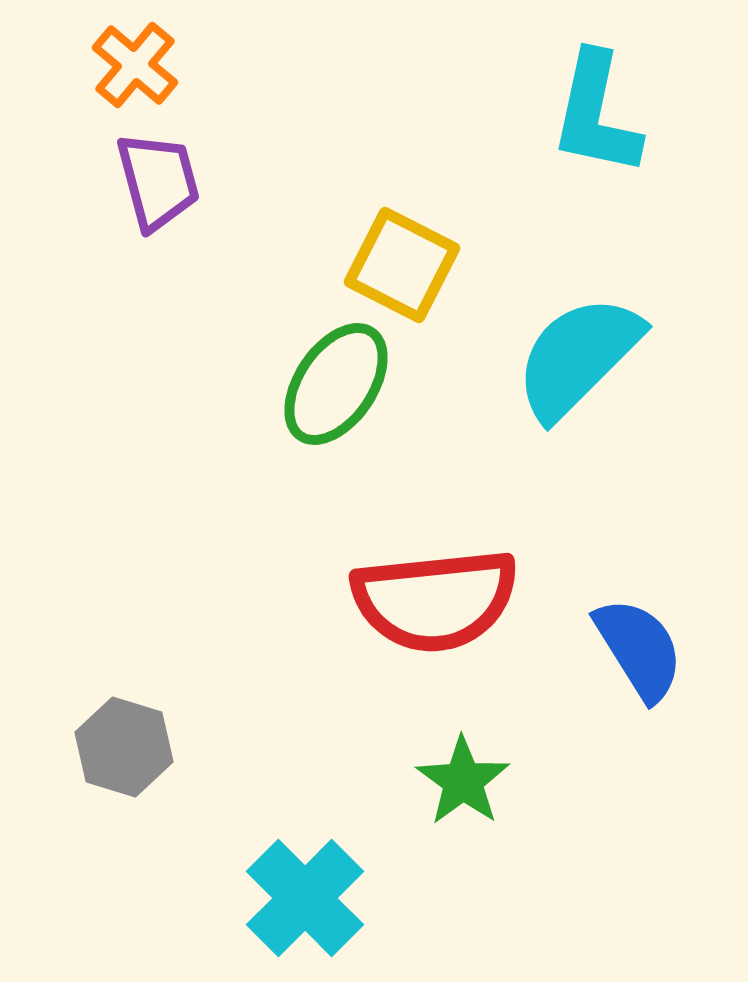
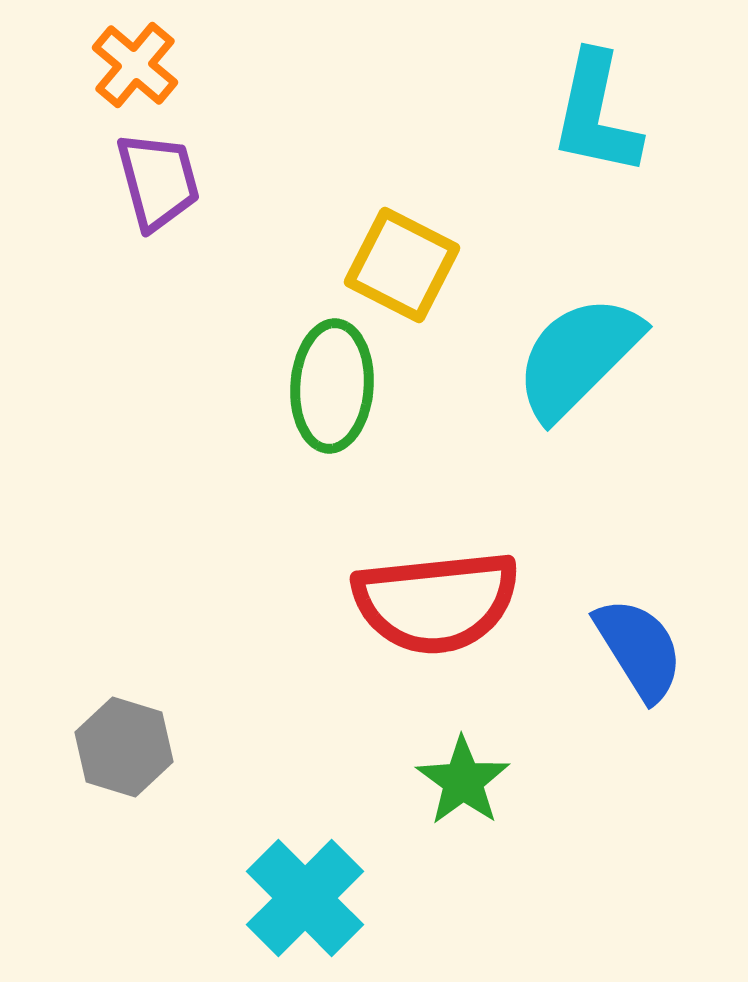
green ellipse: moved 4 px left, 2 px down; rotated 30 degrees counterclockwise
red semicircle: moved 1 px right, 2 px down
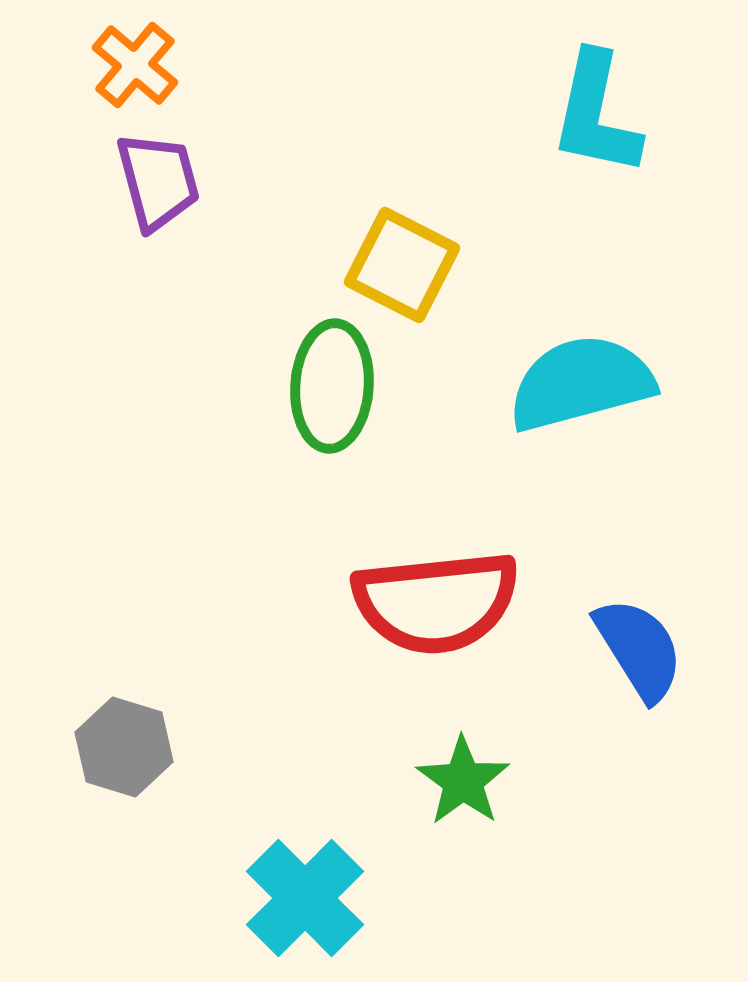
cyan semicircle: moved 3 px right, 26 px down; rotated 30 degrees clockwise
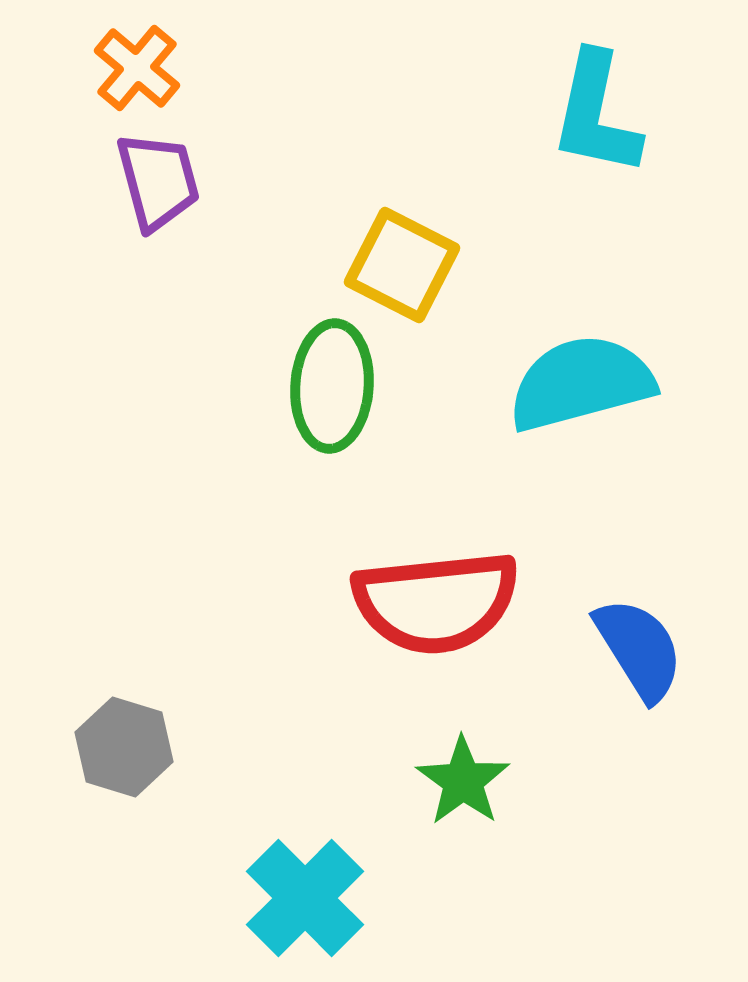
orange cross: moved 2 px right, 3 px down
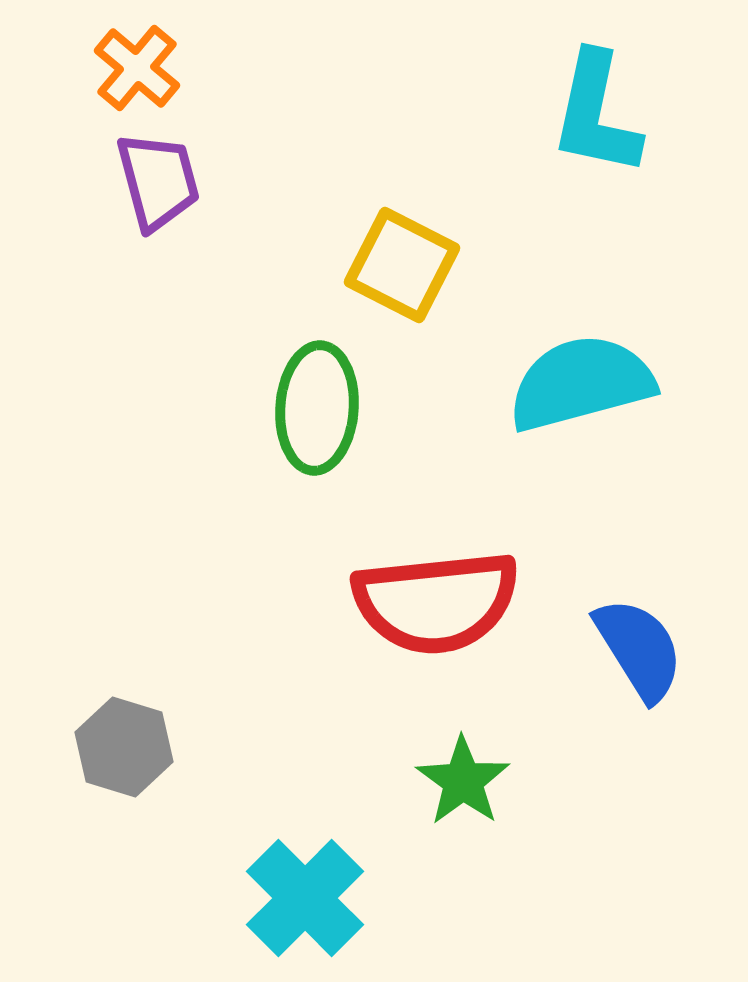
green ellipse: moved 15 px left, 22 px down
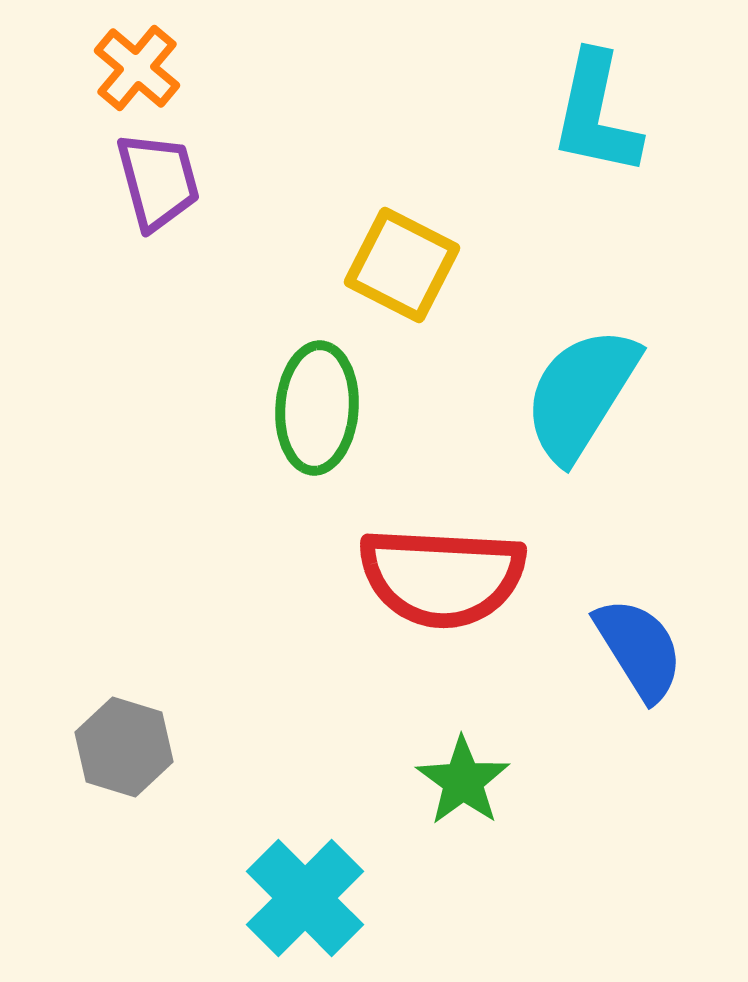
cyan semicircle: moved 11 px down; rotated 43 degrees counterclockwise
red semicircle: moved 6 px right, 25 px up; rotated 9 degrees clockwise
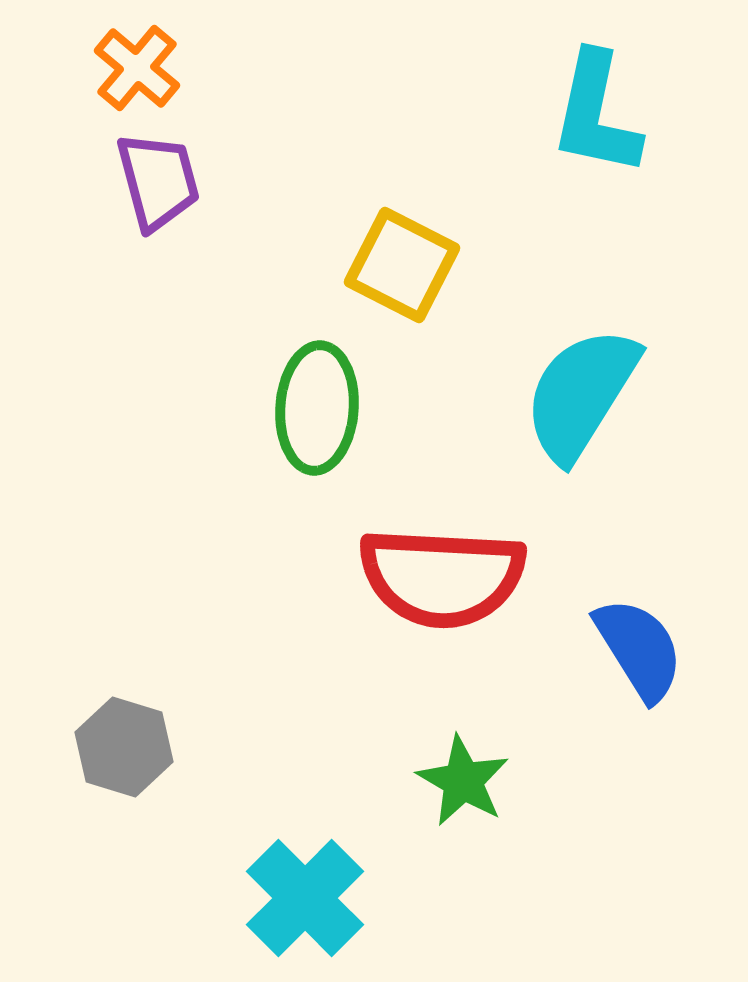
green star: rotated 6 degrees counterclockwise
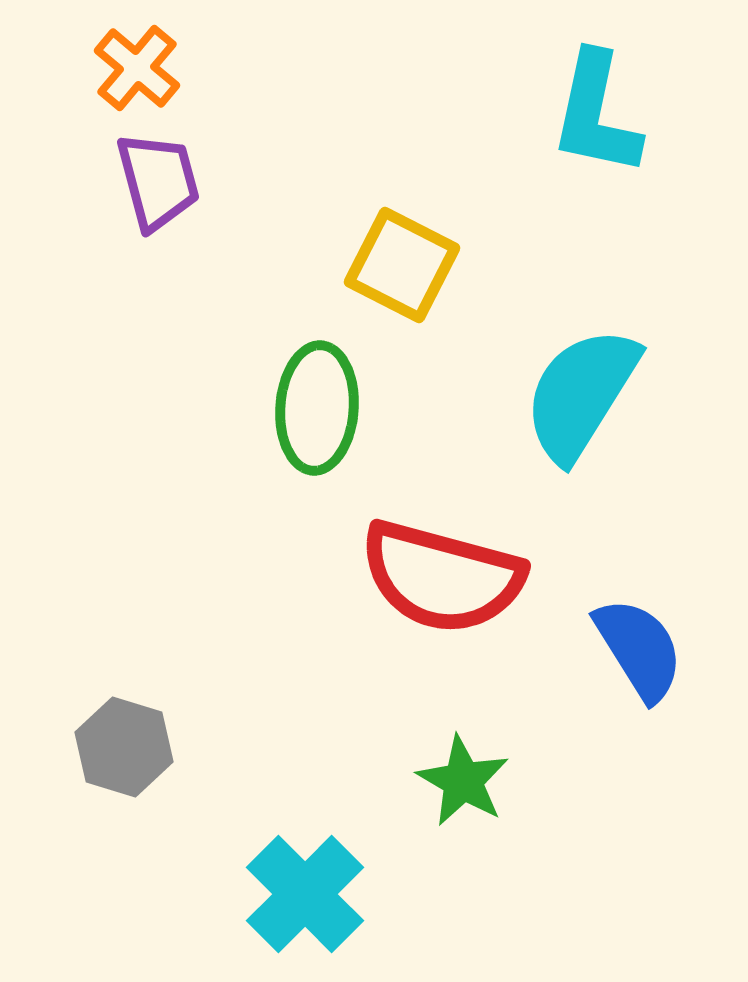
red semicircle: rotated 12 degrees clockwise
cyan cross: moved 4 px up
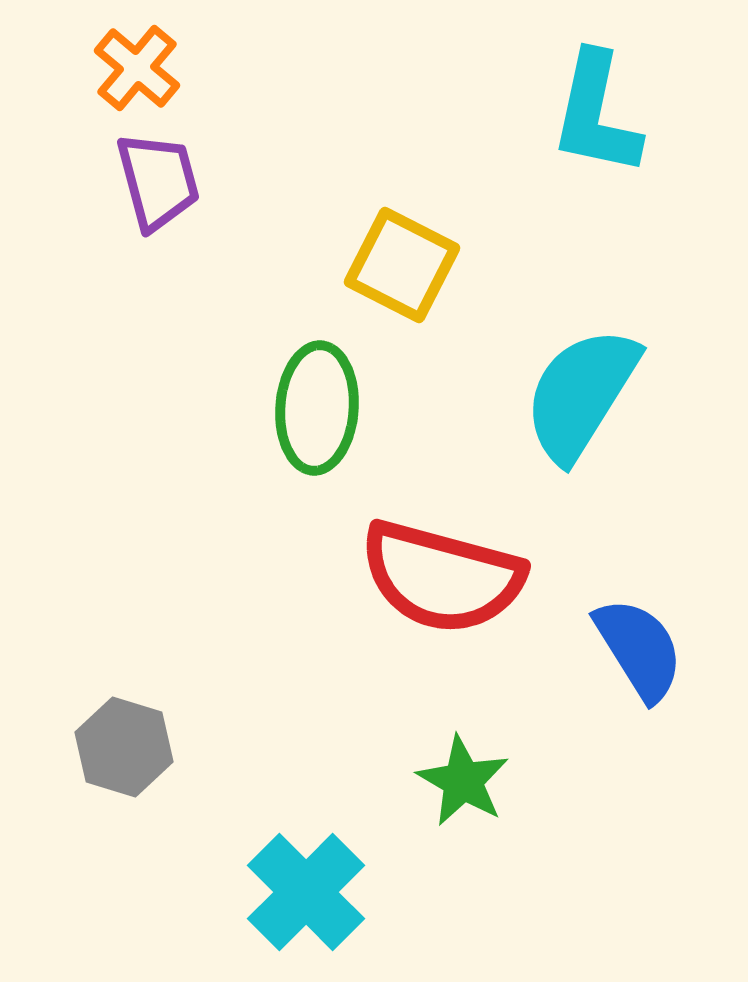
cyan cross: moved 1 px right, 2 px up
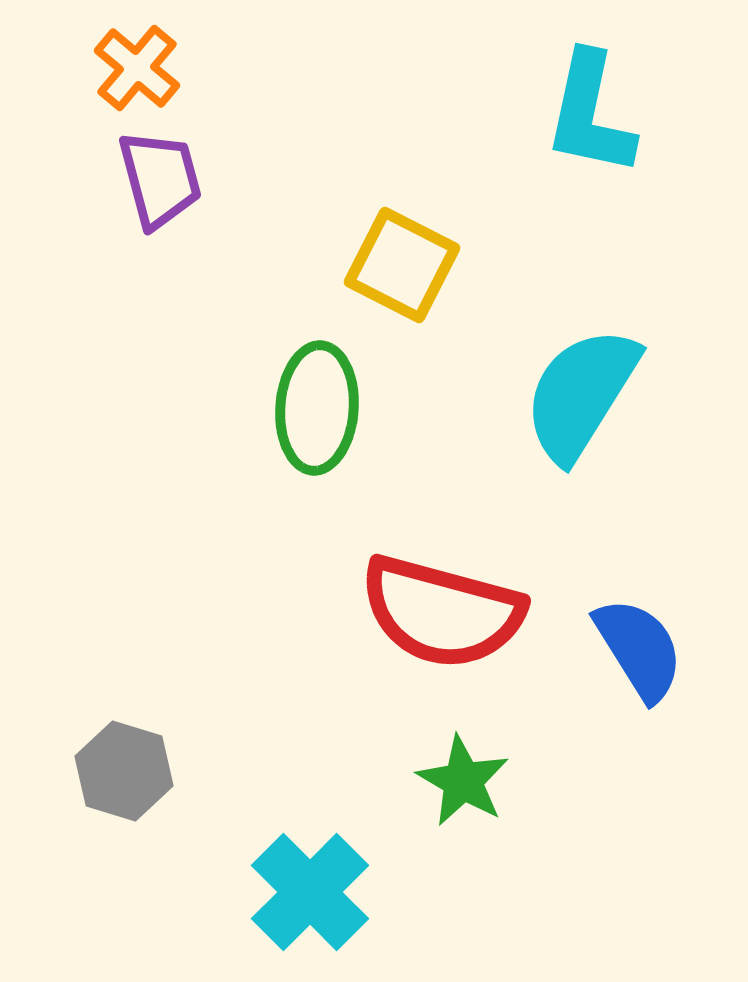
cyan L-shape: moved 6 px left
purple trapezoid: moved 2 px right, 2 px up
red semicircle: moved 35 px down
gray hexagon: moved 24 px down
cyan cross: moved 4 px right
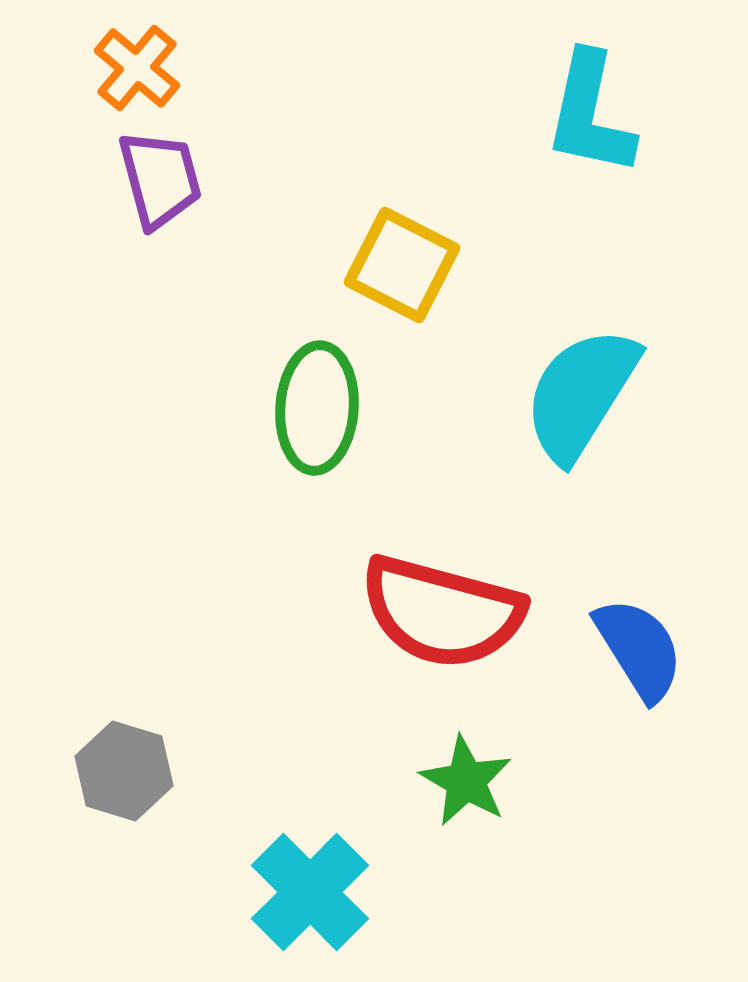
green star: moved 3 px right
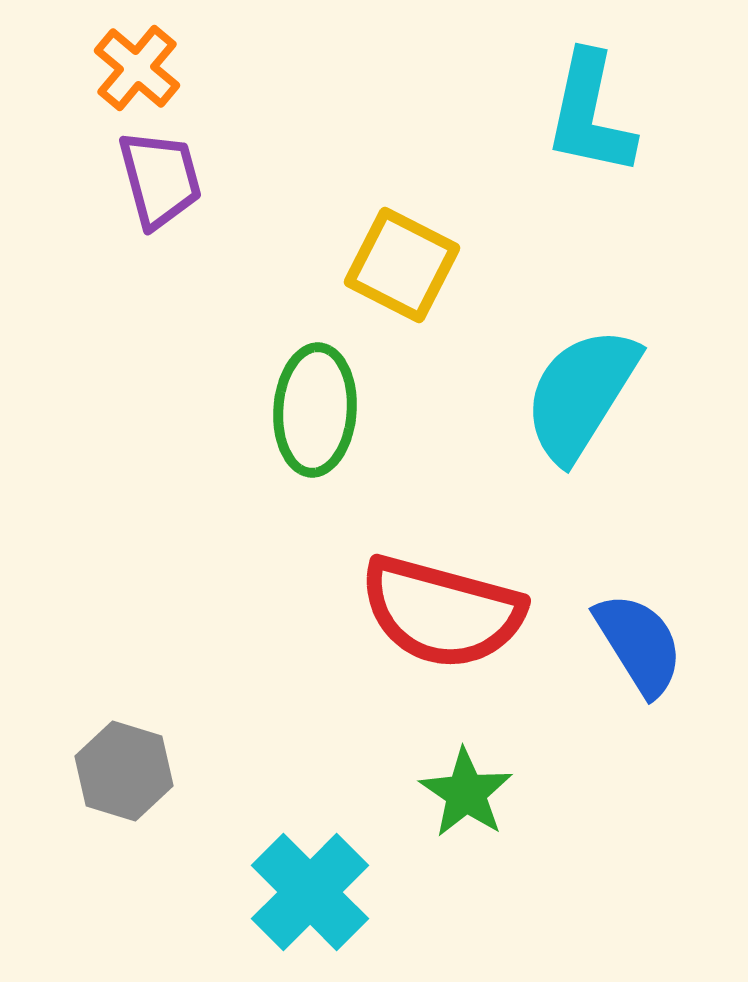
green ellipse: moved 2 px left, 2 px down
blue semicircle: moved 5 px up
green star: moved 12 px down; rotated 4 degrees clockwise
